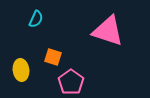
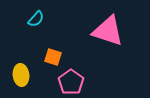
cyan semicircle: rotated 18 degrees clockwise
yellow ellipse: moved 5 px down
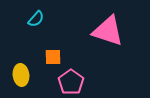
orange square: rotated 18 degrees counterclockwise
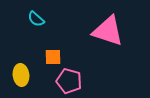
cyan semicircle: rotated 90 degrees clockwise
pink pentagon: moved 2 px left, 1 px up; rotated 20 degrees counterclockwise
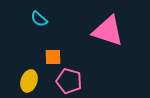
cyan semicircle: moved 3 px right
yellow ellipse: moved 8 px right, 6 px down; rotated 25 degrees clockwise
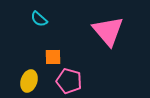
pink triangle: rotated 32 degrees clockwise
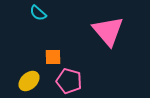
cyan semicircle: moved 1 px left, 6 px up
yellow ellipse: rotated 30 degrees clockwise
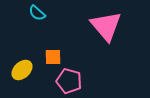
cyan semicircle: moved 1 px left
pink triangle: moved 2 px left, 5 px up
yellow ellipse: moved 7 px left, 11 px up
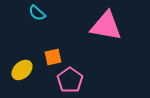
pink triangle: rotated 40 degrees counterclockwise
orange square: rotated 12 degrees counterclockwise
pink pentagon: moved 1 px right, 1 px up; rotated 20 degrees clockwise
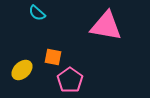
orange square: rotated 24 degrees clockwise
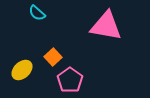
orange square: rotated 36 degrees clockwise
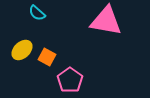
pink triangle: moved 5 px up
orange square: moved 6 px left; rotated 18 degrees counterclockwise
yellow ellipse: moved 20 px up
